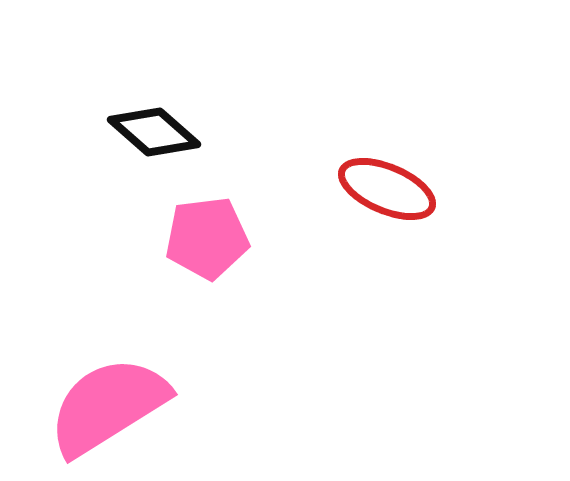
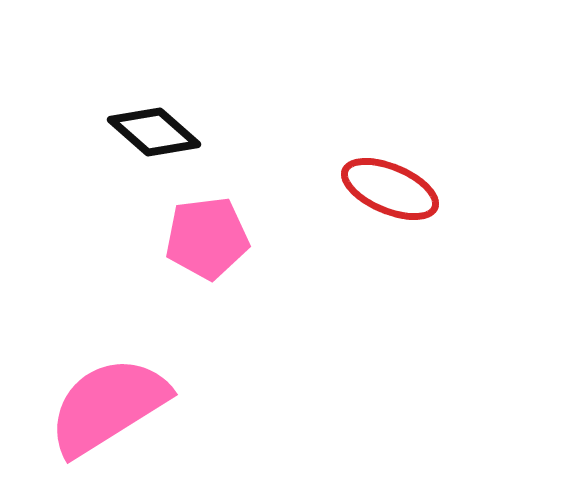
red ellipse: moved 3 px right
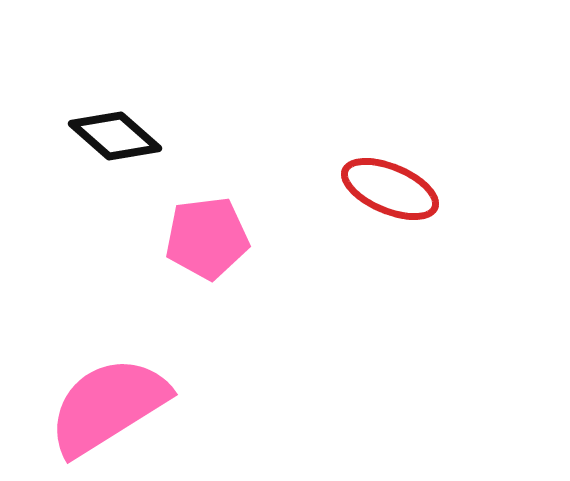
black diamond: moved 39 px left, 4 px down
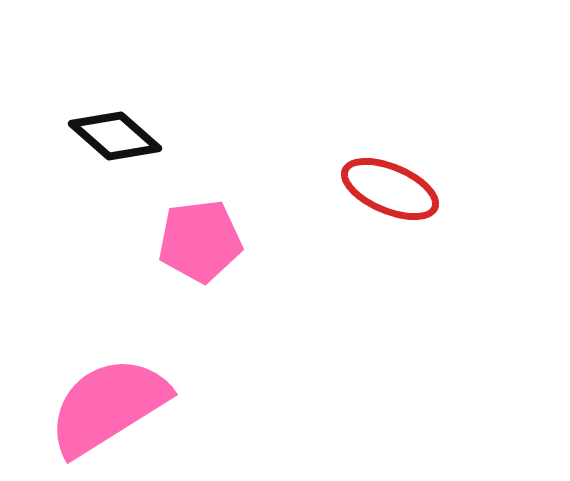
pink pentagon: moved 7 px left, 3 px down
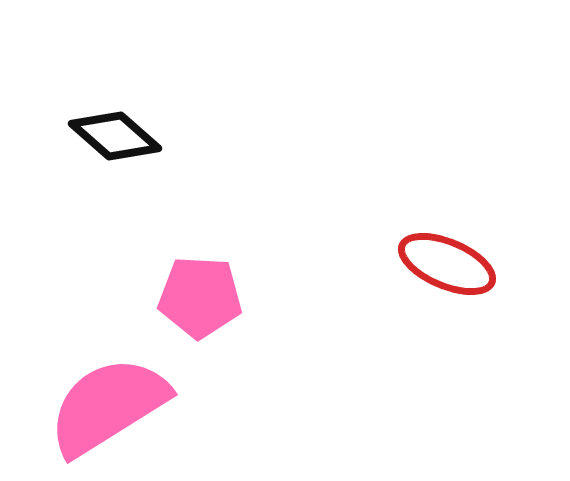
red ellipse: moved 57 px right, 75 px down
pink pentagon: moved 56 px down; rotated 10 degrees clockwise
